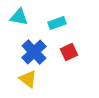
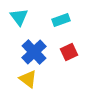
cyan triangle: rotated 42 degrees clockwise
cyan rectangle: moved 4 px right, 3 px up
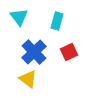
cyan rectangle: moved 4 px left, 1 px down; rotated 54 degrees counterclockwise
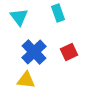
cyan rectangle: moved 1 px right, 8 px up; rotated 36 degrees counterclockwise
yellow triangle: moved 2 px left, 1 px down; rotated 30 degrees counterclockwise
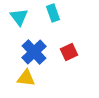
cyan rectangle: moved 5 px left
yellow triangle: moved 2 px up
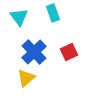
yellow triangle: rotated 48 degrees counterclockwise
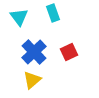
yellow triangle: moved 6 px right, 2 px down
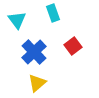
cyan triangle: moved 2 px left, 3 px down
red square: moved 4 px right, 6 px up; rotated 12 degrees counterclockwise
yellow triangle: moved 5 px right, 3 px down
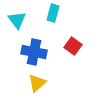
cyan rectangle: rotated 36 degrees clockwise
red square: rotated 18 degrees counterclockwise
blue cross: rotated 35 degrees counterclockwise
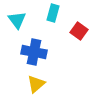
red square: moved 6 px right, 15 px up
yellow triangle: moved 1 px left, 1 px down
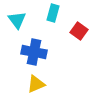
yellow triangle: rotated 18 degrees clockwise
